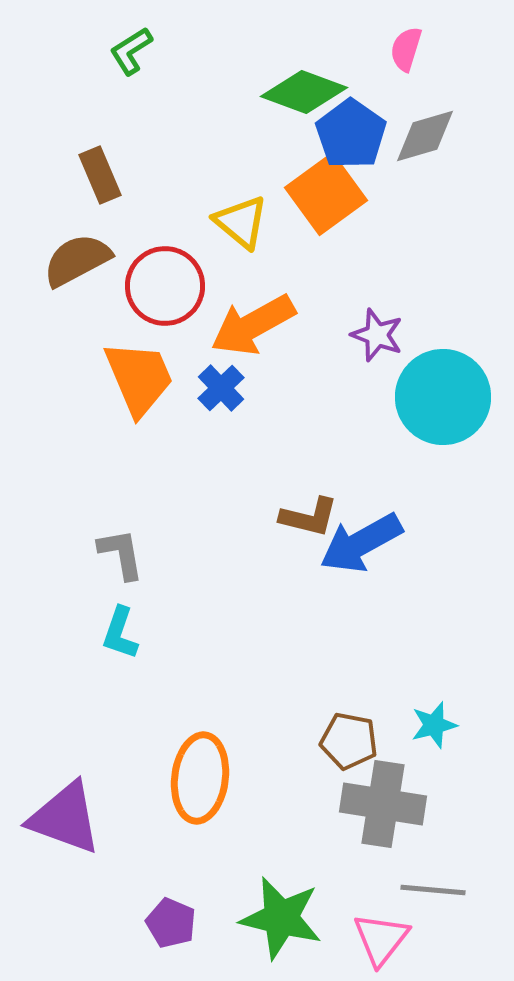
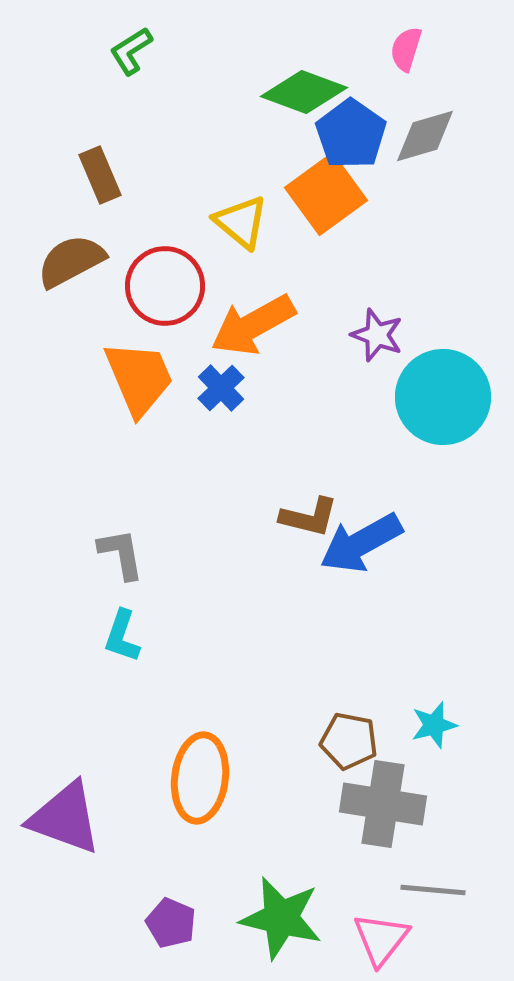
brown semicircle: moved 6 px left, 1 px down
cyan L-shape: moved 2 px right, 3 px down
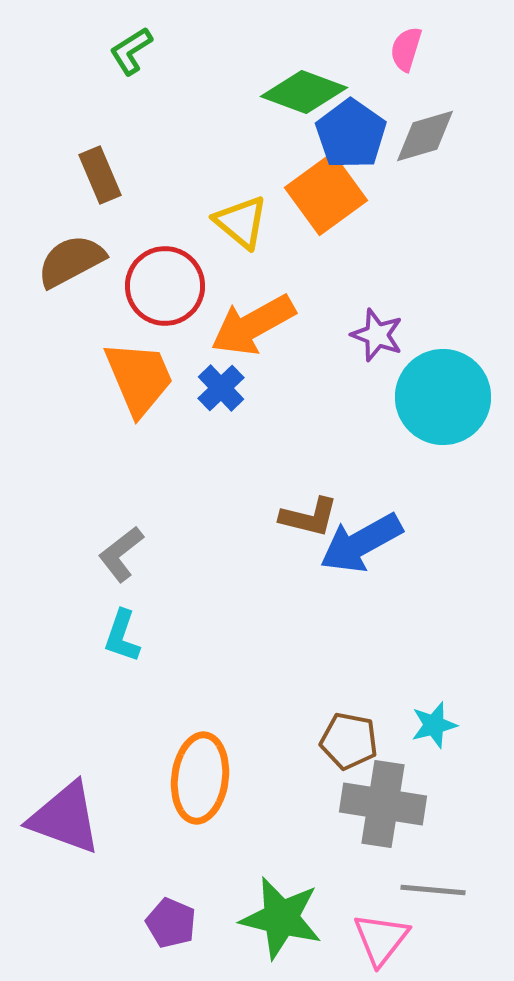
gray L-shape: rotated 118 degrees counterclockwise
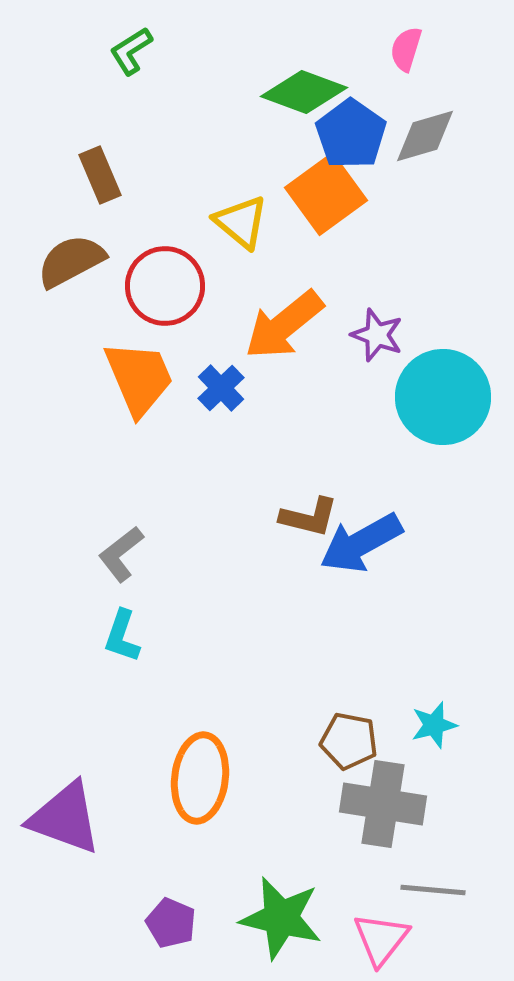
orange arrow: moved 31 px right; rotated 10 degrees counterclockwise
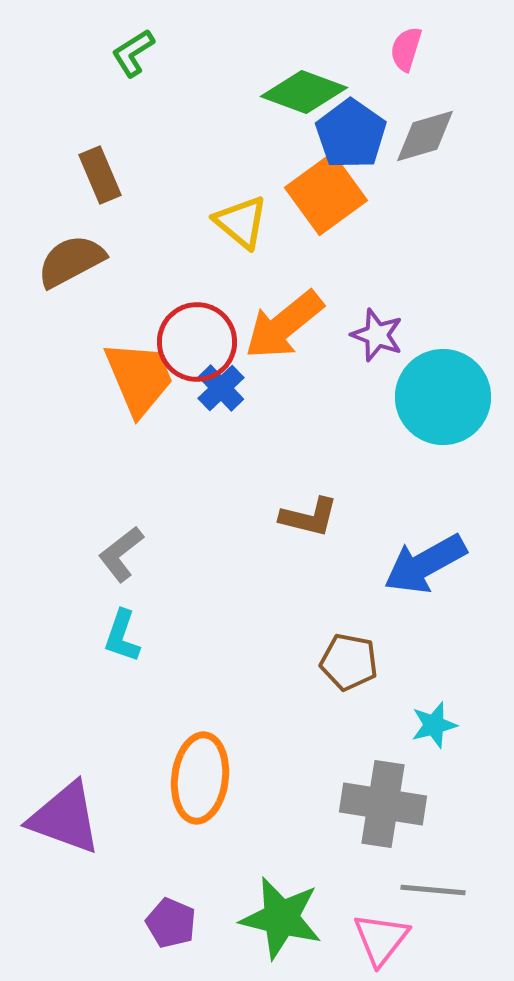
green L-shape: moved 2 px right, 2 px down
red circle: moved 32 px right, 56 px down
blue arrow: moved 64 px right, 21 px down
brown pentagon: moved 79 px up
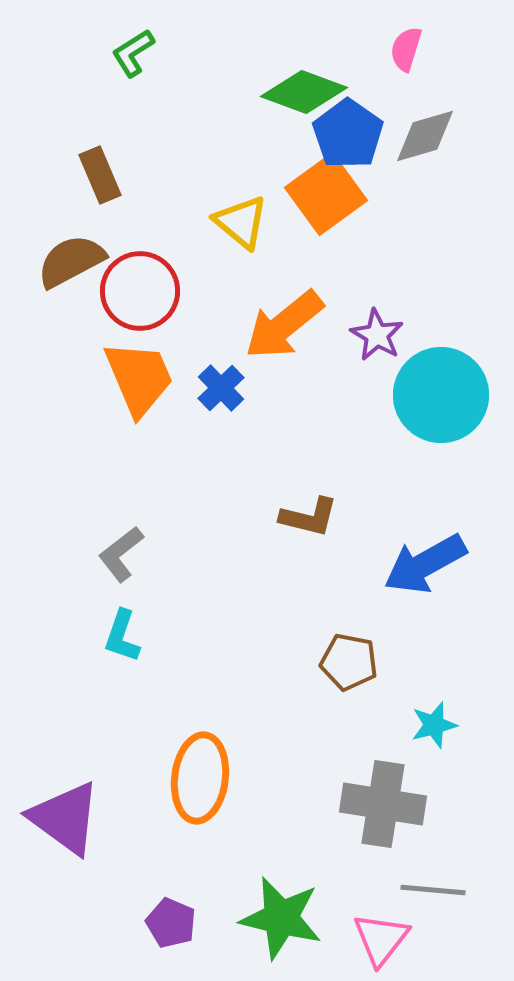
blue pentagon: moved 3 px left
purple star: rotated 10 degrees clockwise
red circle: moved 57 px left, 51 px up
cyan circle: moved 2 px left, 2 px up
purple triangle: rotated 16 degrees clockwise
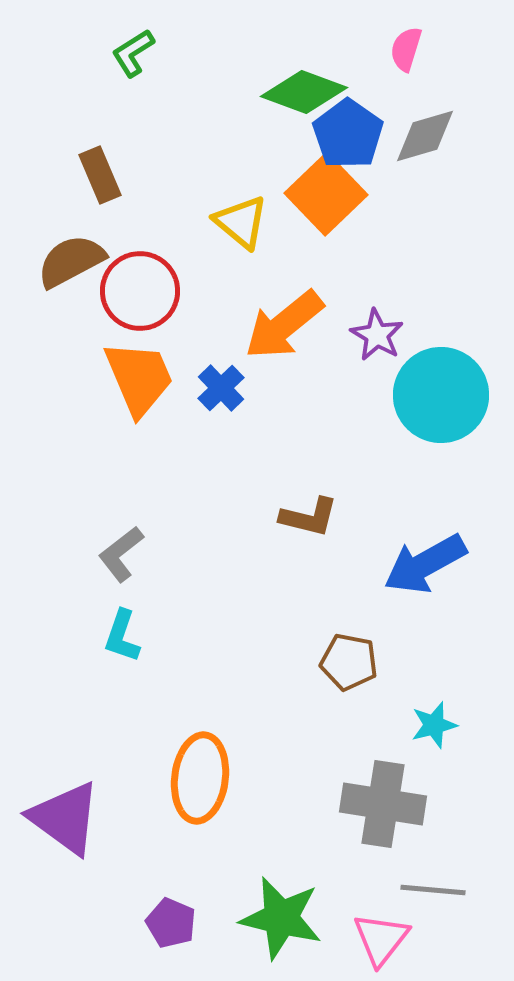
orange square: rotated 8 degrees counterclockwise
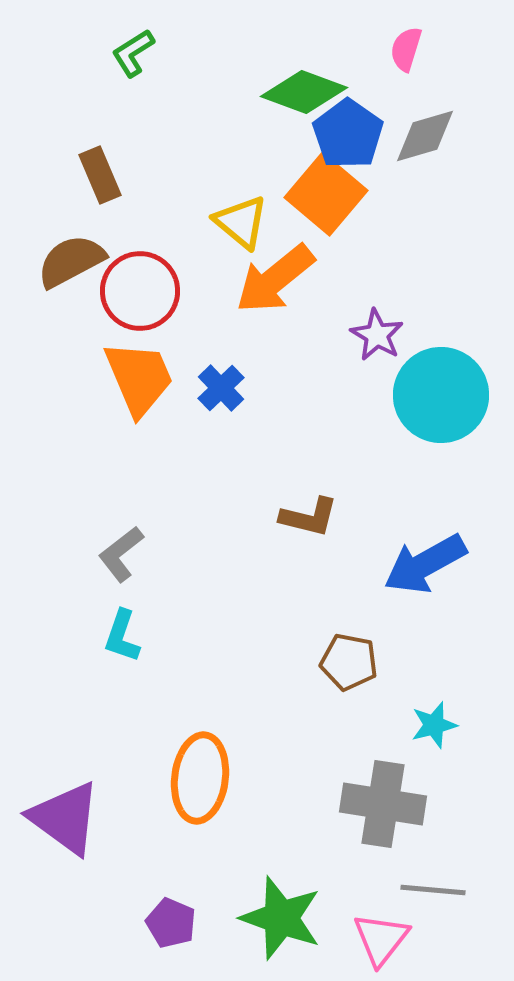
orange square: rotated 6 degrees counterclockwise
orange arrow: moved 9 px left, 46 px up
green star: rotated 6 degrees clockwise
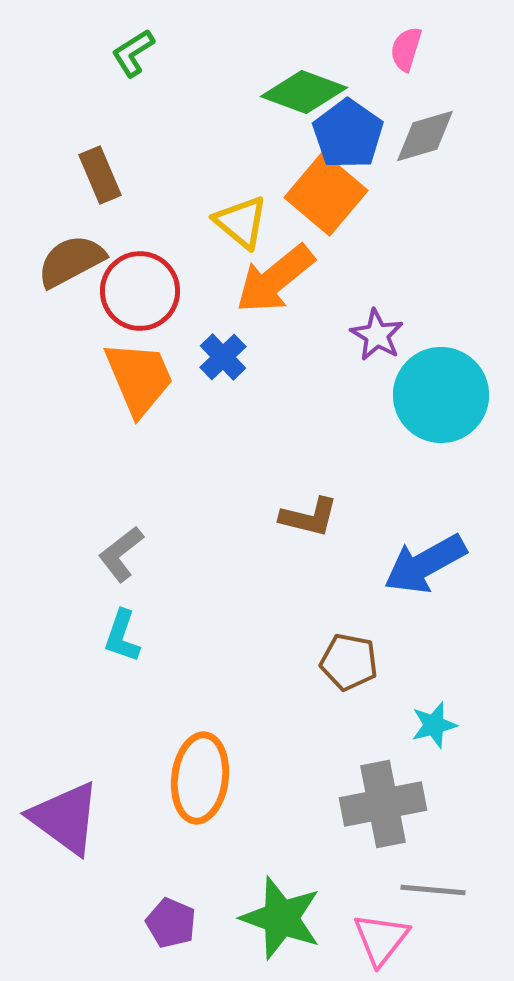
blue cross: moved 2 px right, 31 px up
gray cross: rotated 20 degrees counterclockwise
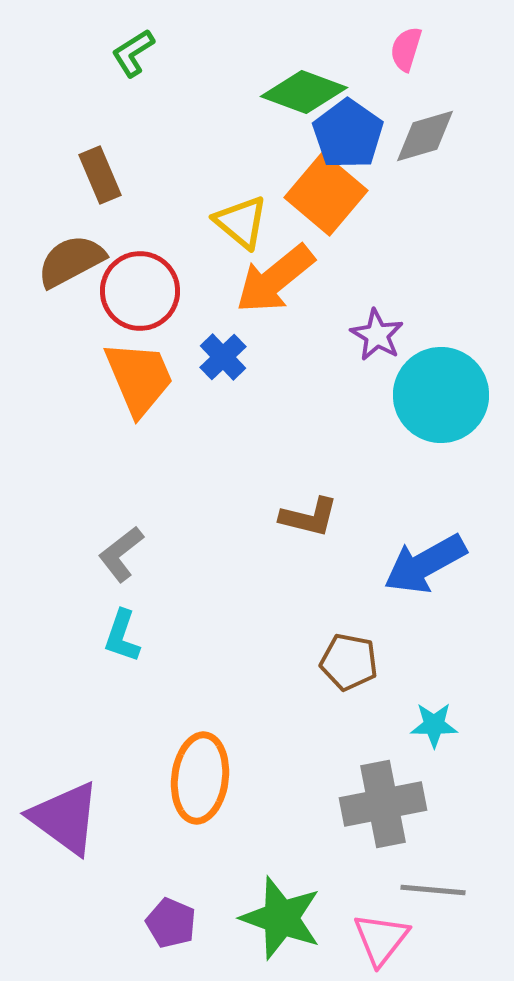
cyan star: rotated 15 degrees clockwise
